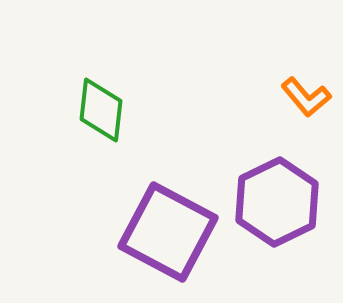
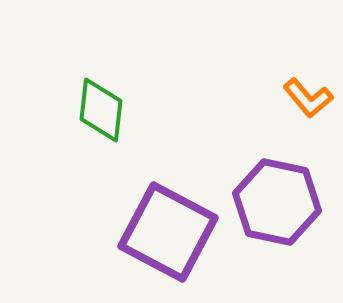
orange L-shape: moved 2 px right, 1 px down
purple hexagon: rotated 22 degrees counterclockwise
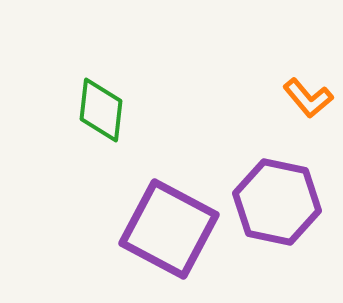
purple square: moved 1 px right, 3 px up
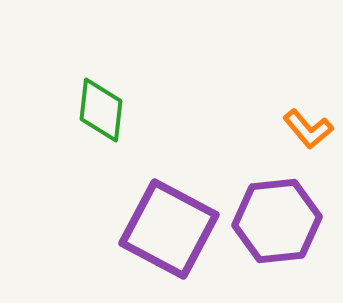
orange L-shape: moved 31 px down
purple hexagon: moved 19 px down; rotated 18 degrees counterclockwise
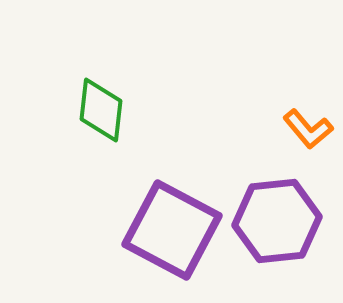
purple square: moved 3 px right, 1 px down
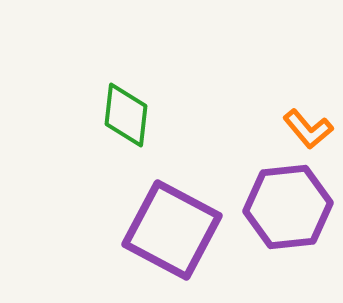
green diamond: moved 25 px right, 5 px down
purple hexagon: moved 11 px right, 14 px up
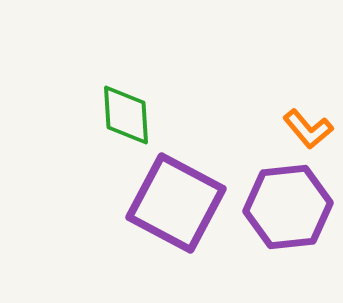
green diamond: rotated 10 degrees counterclockwise
purple square: moved 4 px right, 27 px up
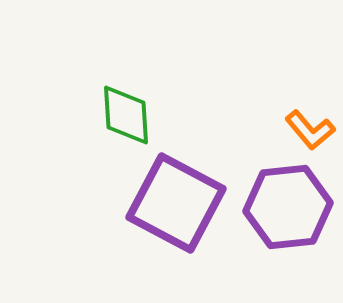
orange L-shape: moved 2 px right, 1 px down
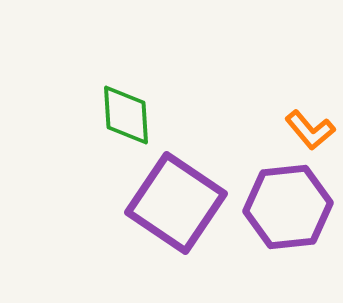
purple square: rotated 6 degrees clockwise
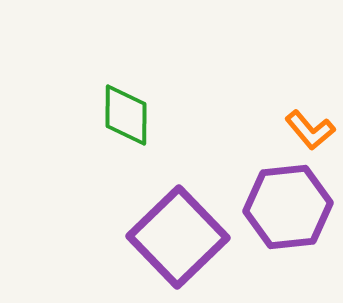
green diamond: rotated 4 degrees clockwise
purple square: moved 2 px right, 34 px down; rotated 12 degrees clockwise
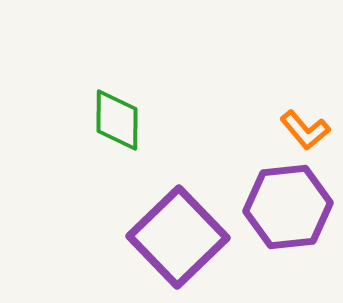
green diamond: moved 9 px left, 5 px down
orange L-shape: moved 5 px left
